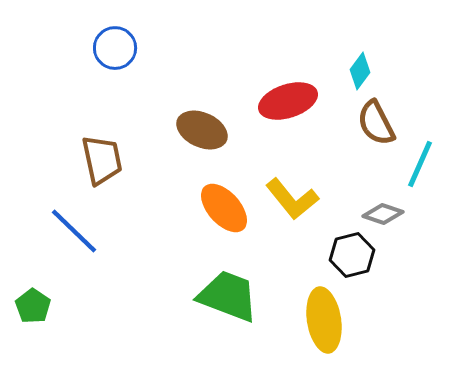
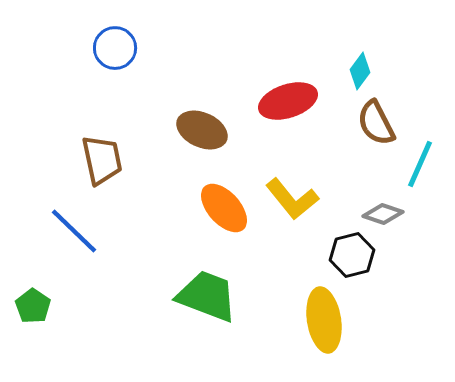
green trapezoid: moved 21 px left
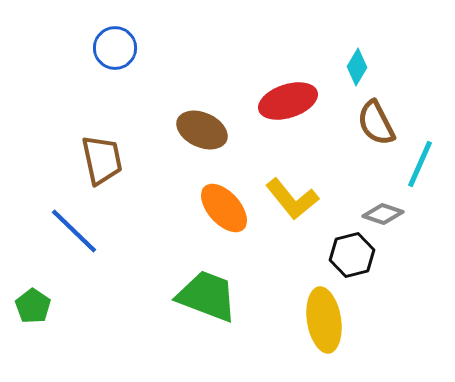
cyan diamond: moved 3 px left, 4 px up; rotated 6 degrees counterclockwise
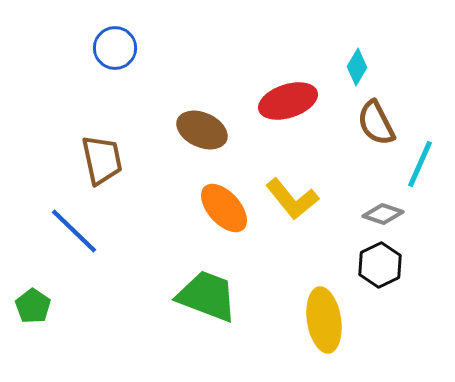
black hexagon: moved 28 px right, 10 px down; rotated 12 degrees counterclockwise
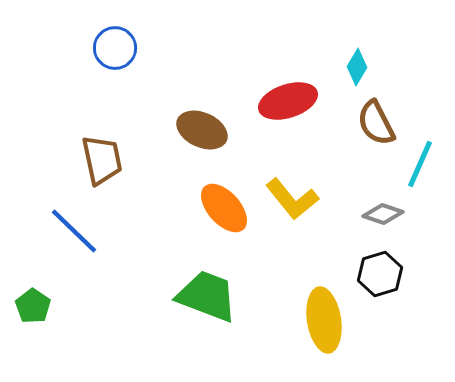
black hexagon: moved 9 px down; rotated 9 degrees clockwise
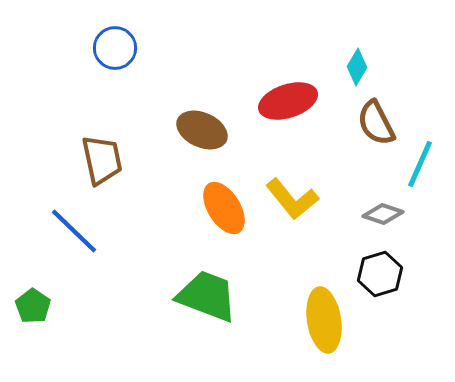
orange ellipse: rotated 10 degrees clockwise
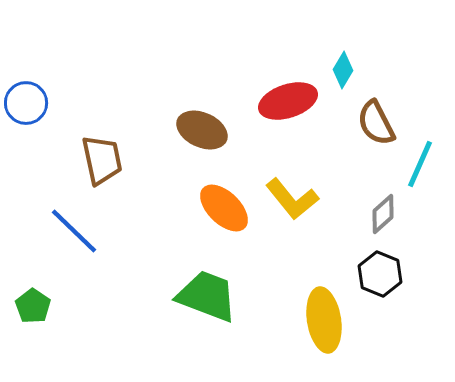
blue circle: moved 89 px left, 55 px down
cyan diamond: moved 14 px left, 3 px down
orange ellipse: rotated 14 degrees counterclockwise
gray diamond: rotated 60 degrees counterclockwise
black hexagon: rotated 21 degrees counterclockwise
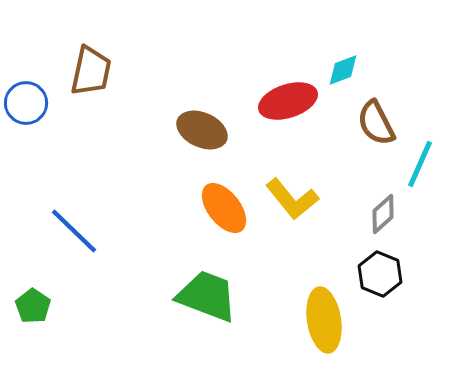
cyan diamond: rotated 39 degrees clockwise
brown trapezoid: moved 11 px left, 89 px up; rotated 24 degrees clockwise
orange ellipse: rotated 8 degrees clockwise
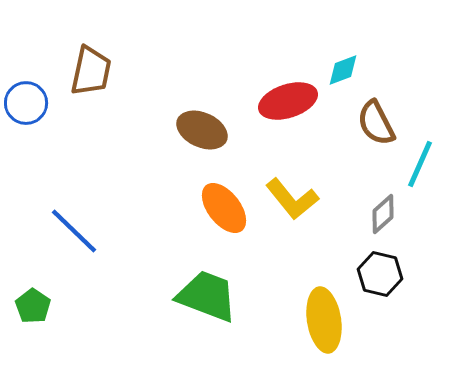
black hexagon: rotated 9 degrees counterclockwise
